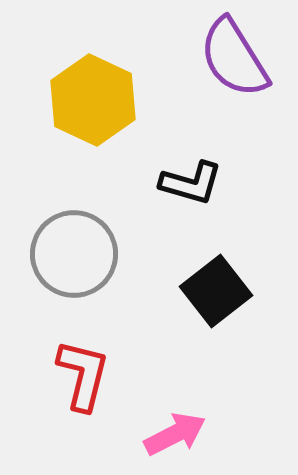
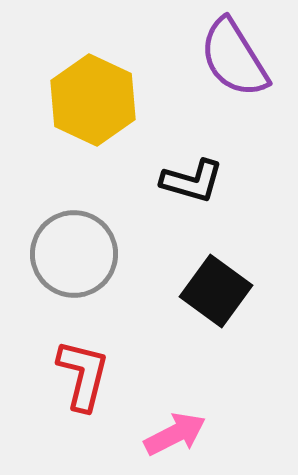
black L-shape: moved 1 px right, 2 px up
black square: rotated 16 degrees counterclockwise
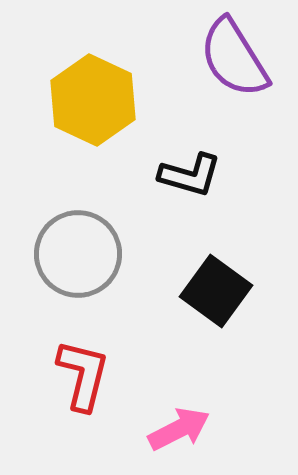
black L-shape: moved 2 px left, 6 px up
gray circle: moved 4 px right
pink arrow: moved 4 px right, 5 px up
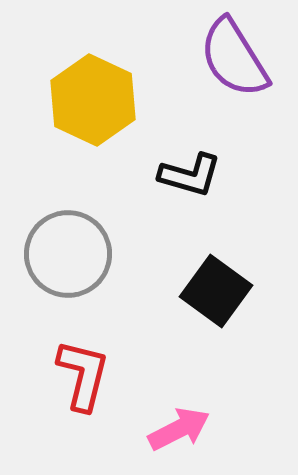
gray circle: moved 10 px left
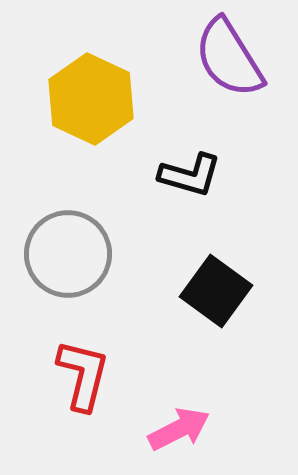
purple semicircle: moved 5 px left
yellow hexagon: moved 2 px left, 1 px up
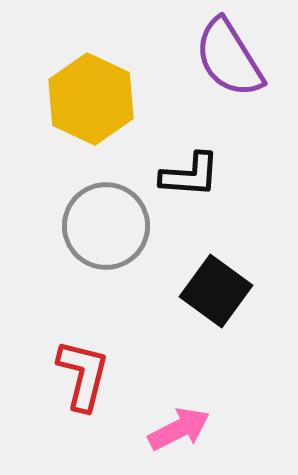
black L-shape: rotated 12 degrees counterclockwise
gray circle: moved 38 px right, 28 px up
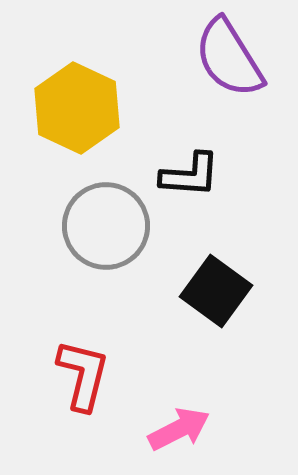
yellow hexagon: moved 14 px left, 9 px down
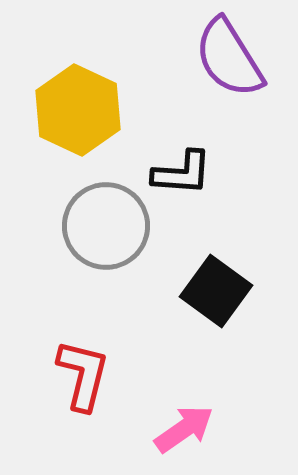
yellow hexagon: moved 1 px right, 2 px down
black L-shape: moved 8 px left, 2 px up
pink arrow: moved 5 px right; rotated 8 degrees counterclockwise
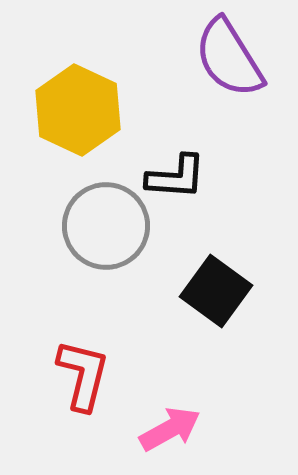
black L-shape: moved 6 px left, 4 px down
pink arrow: moved 14 px left; rotated 6 degrees clockwise
